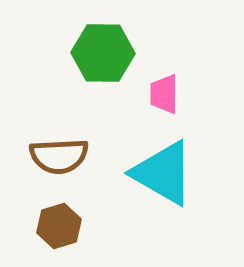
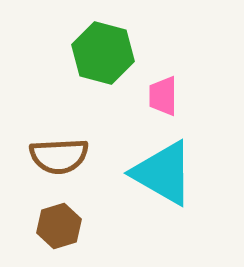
green hexagon: rotated 14 degrees clockwise
pink trapezoid: moved 1 px left, 2 px down
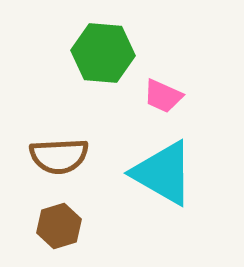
green hexagon: rotated 10 degrees counterclockwise
pink trapezoid: rotated 66 degrees counterclockwise
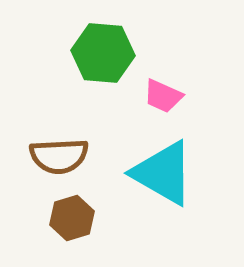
brown hexagon: moved 13 px right, 8 px up
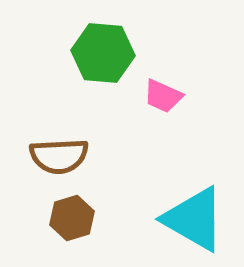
cyan triangle: moved 31 px right, 46 px down
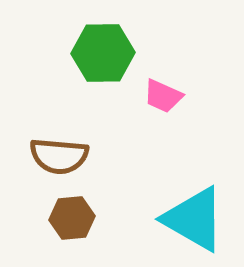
green hexagon: rotated 6 degrees counterclockwise
brown semicircle: rotated 8 degrees clockwise
brown hexagon: rotated 12 degrees clockwise
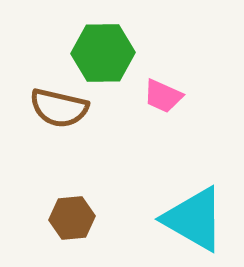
brown semicircle: moved 48 px up; rotated 8 degrees clockwise
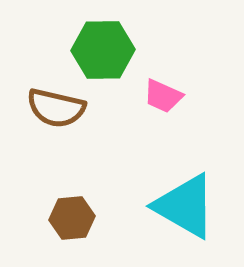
green hexagon: moved 3 px up
brown semicircle: moved 3 px left
cyan triangle: moved 9 px left, 13 px up
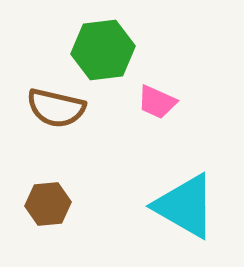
green hexagon: rotated 6 degrees counterclockwise
pink trapezoid: moved 6 px left, 6 px down
brown hexagon: moved 24 px left, 14 px up
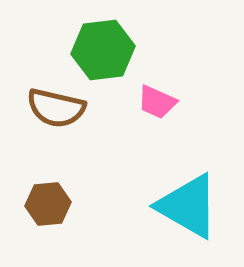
cyan triangle: moved 3 px right
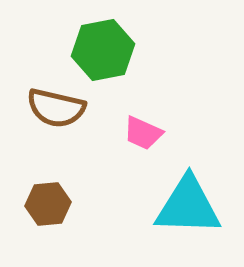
green hexagon: rotated 4 degrees counterclockwise
pink trapezoid: moved 14 px left, 31 px down
cyan triangle: rotated 28 degrees counterclockwise
